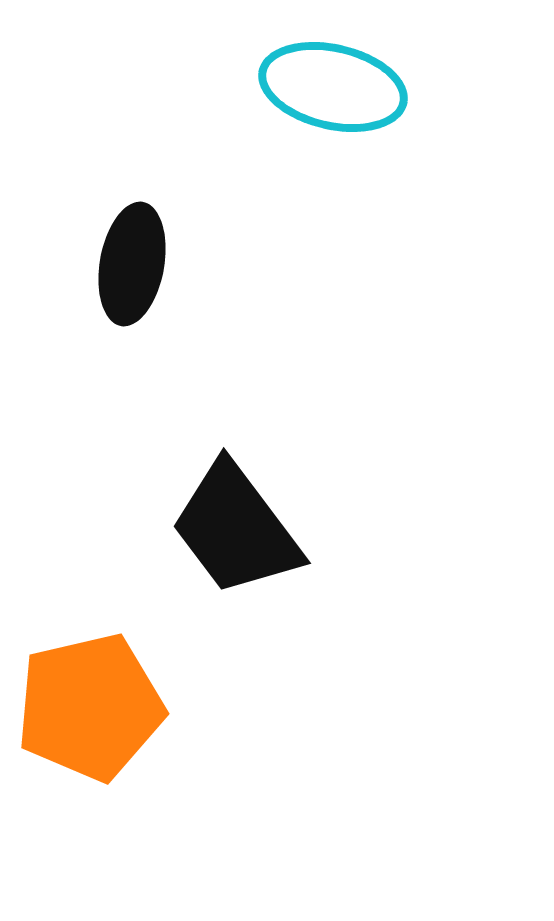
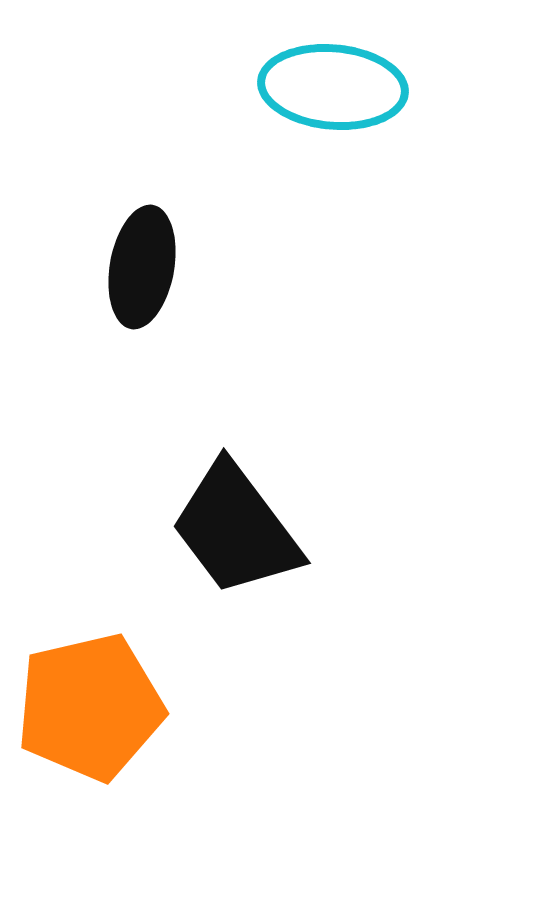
cyan ellipse: rotated 8 degrees counterclockwise
black ellipse: moved 10 px right, 3 px down
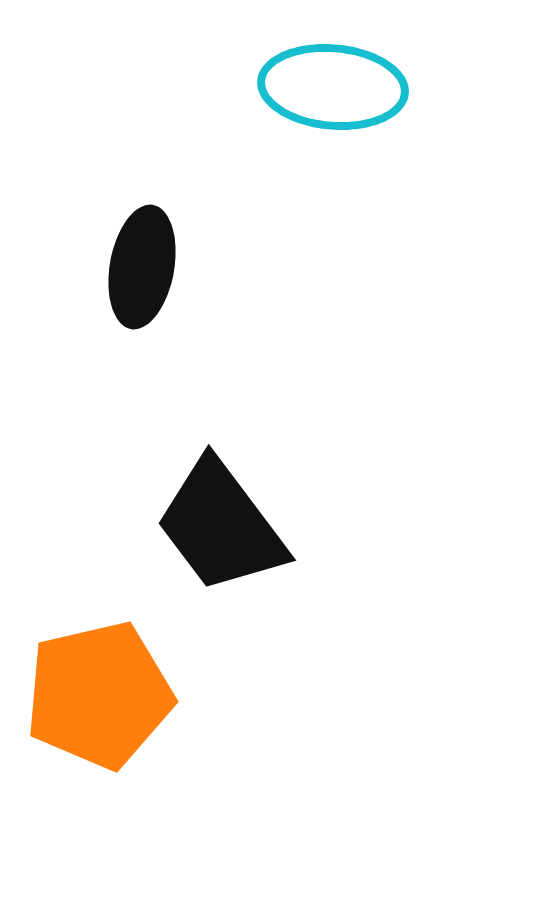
black trapezoid: moved 15 px left, 3 px up
orange pentagon: moved 9 px right, 12 px up
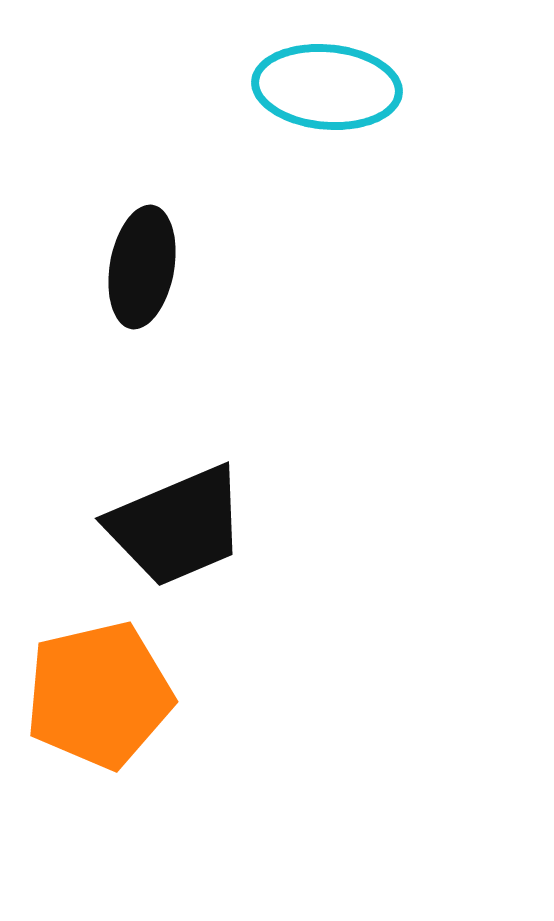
cyan ellipse: moved 6 px left
black trapezoid: moved 44 px left; rotated 76 degrees counterclockwise
